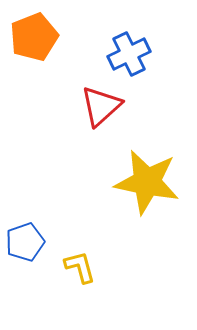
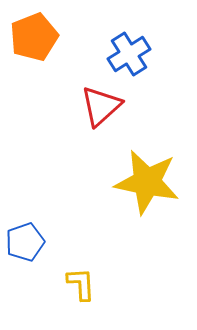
blue cross: rotated 6 degrees counterclockwise
yellow L-shape: moved 1 px right, 17 px down; rotated 12 degrees clockwise
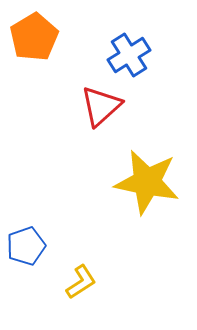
orange pentagon: rotated 9 degrees counterclockwise
blue cross: moved 1 px down
blue pentagon: moved 1 px right, 4 px down
yellow L-shape: moved 2 px up; rotated 60 degrees clockwise
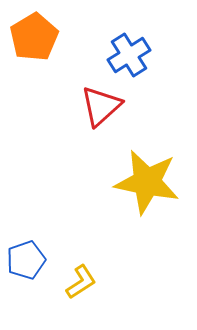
blue pentagon: moved 14 px down
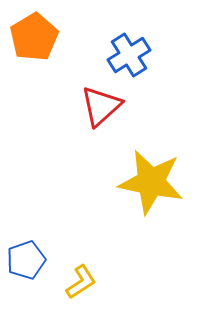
yellow star: moved 4 px right
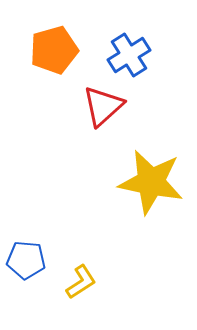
orange pentagon: moved 20 px right, 13 px down; rotated 15 degrees clockwise
red triangle: moved 2 px right
blue pentagon: rotated 24 degrees clockwise
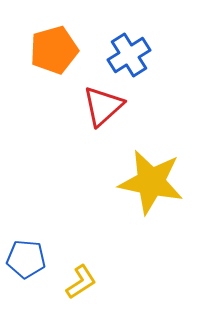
blue pentagon: moved 1 px up
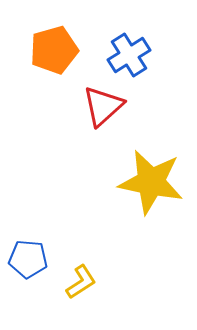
blue pentagon: moved 2 px right
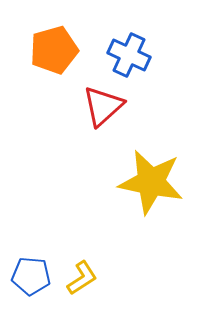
blue cross: rotated 33 degrees counterclockwise
blue pentagon: moved 3 px right, 17 px down
yellow L-shape: moved 1 px right, 4 px up
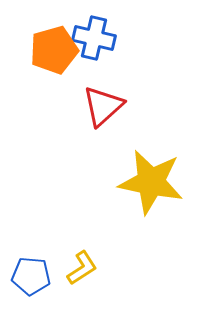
blue cross: moved 35 px left, 17 px up; rotated 12 degrees counterclockwise
yellow L-shape: moved 10 px up
